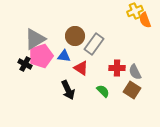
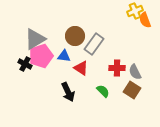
black arrow: moved 2 px down
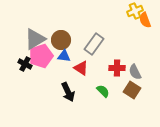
brown circle: moved 14 px left, 4 px down
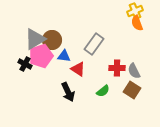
orange semicircle: moved 8 px left, 3 px down
brown circle: moved 9 px left
red triangle: moved 3 px left, 1 px down
gray semicircle: moved 1 px left, 1 px up
green semicircle: rotated 96 degrees clockwise
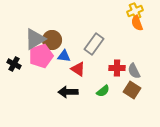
black cross: moved 11 px left
black arrow: rotated 114 degrees clockwise
